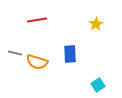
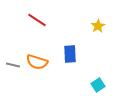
red line: rotated 42 degrees clockwise
yellow star: moved 2 px right, 2 px down
gray line: moved 2 px left, 12 px down
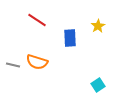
blue rectangle: moved 16 px up
